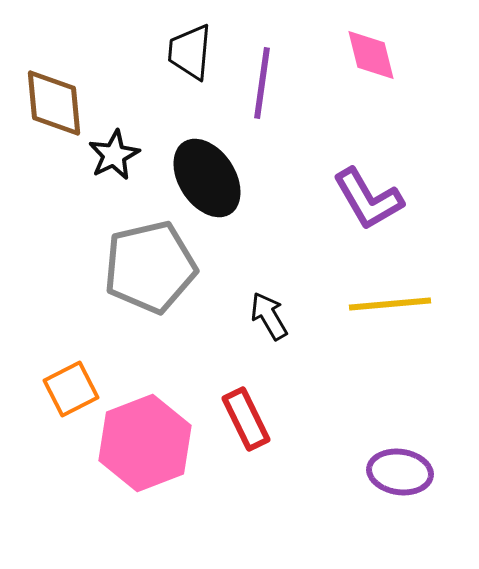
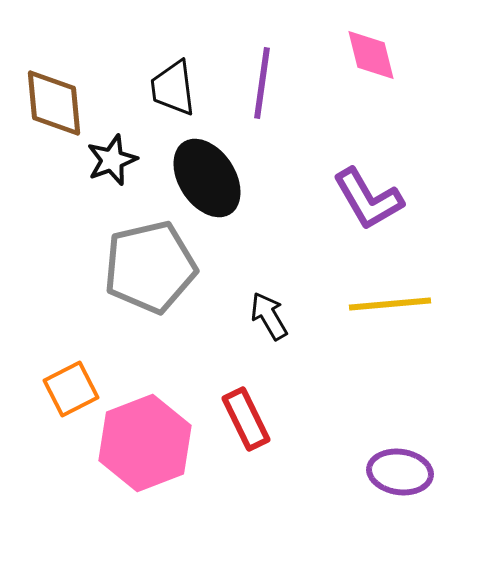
black trapezoid: moved 17 px left, 36 px down; rotated 12 degrees counterclockwise
black star: moved 2 px left, 5 px down; rotated 6 degrees clockwise
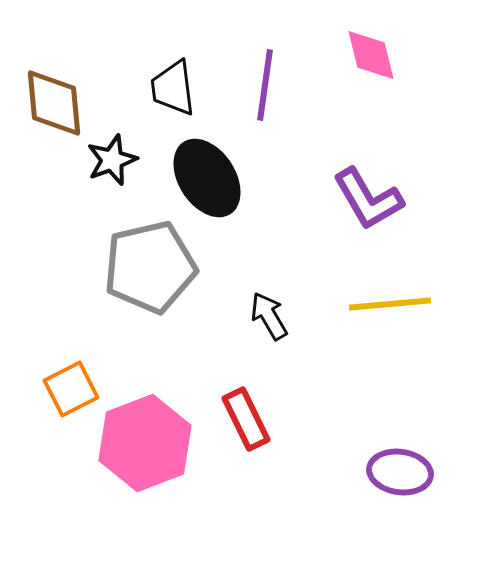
purple line: moved 3 px right, 2 px down
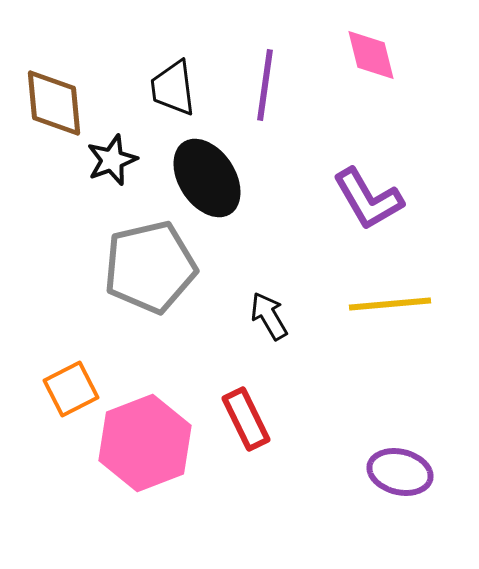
purple ellipse: rotated 6 degrees clockwise
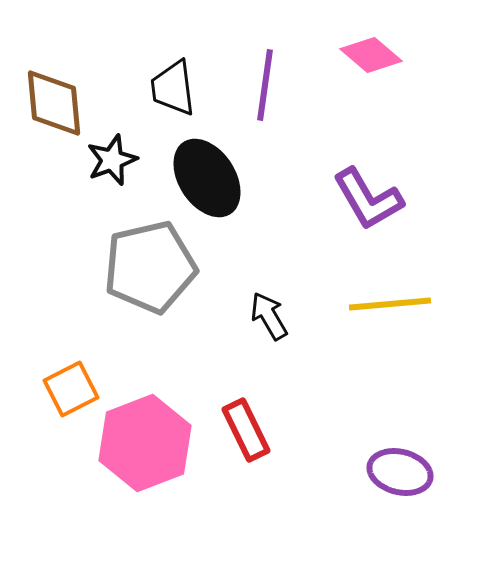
pink diamond: rotated 36 degrees counterclockwise
red rectangle: moved 11 px down
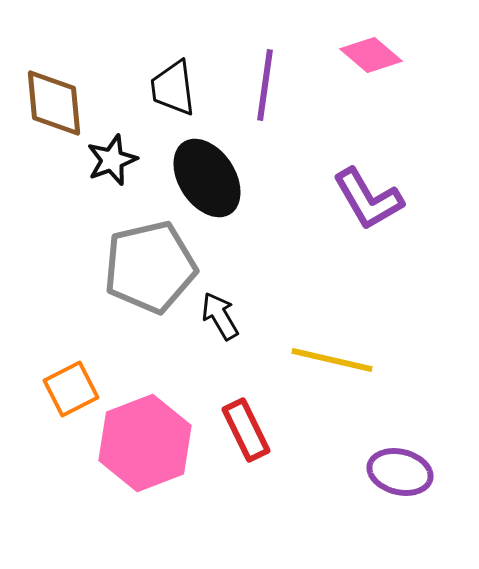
yellow line: moved 58 px left, 56 px down; rotated 18 degrees clockwise
black arrow: moved 49 px left
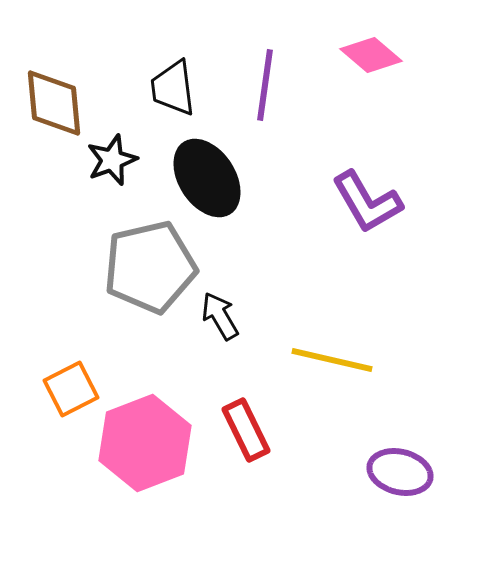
purple L-shape: moved 1 px left, 3 px down
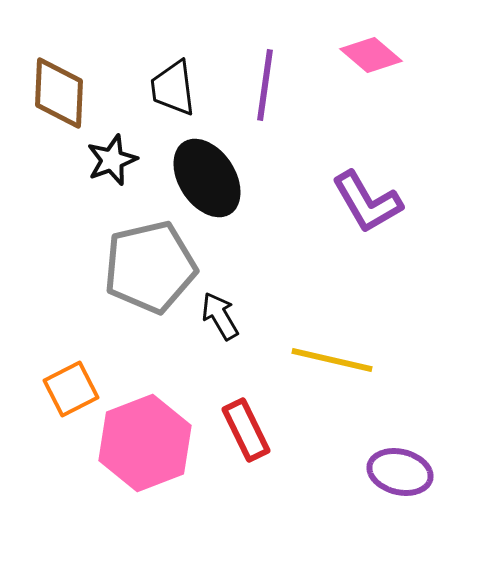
brown diamond: moved 5 px right, 10 px up; rotated 8 degrees clockwise
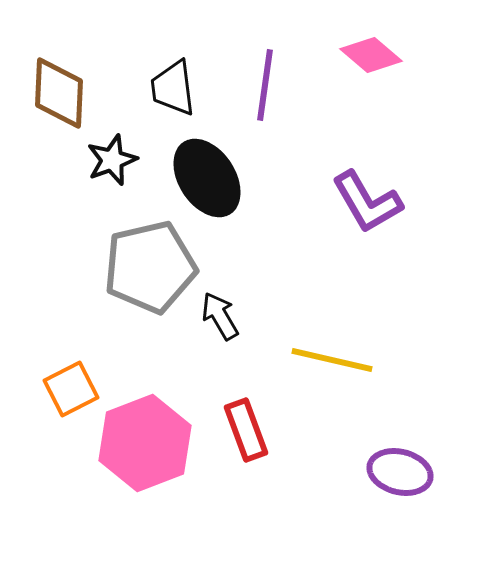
red rectangle: rotated 6 degrees clockwise
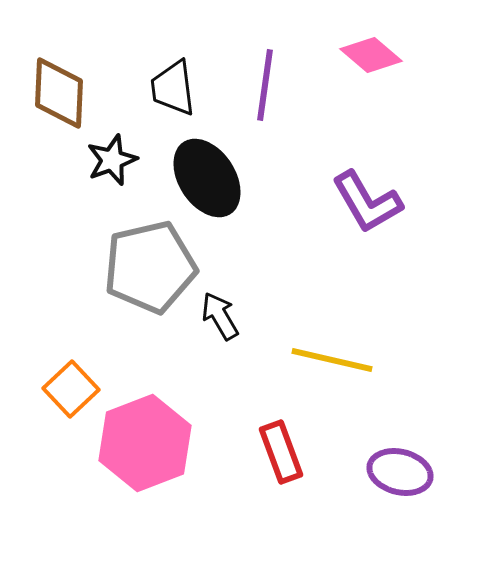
orange square: rotated 16 degrees counterclockwise
red rectangle: moved 35 px right, 22 px down
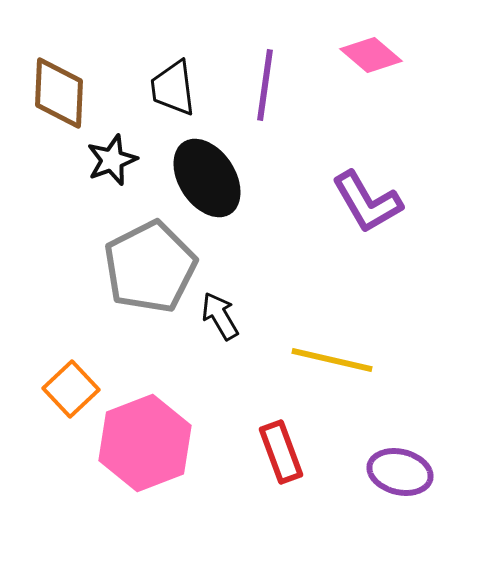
gray pentagon: rotated 14 degrees counterclockwise
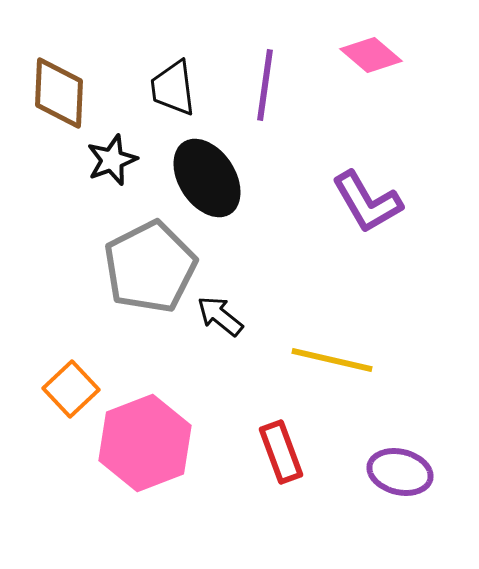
black arrow: rotated 21 degrees counterclockwise
